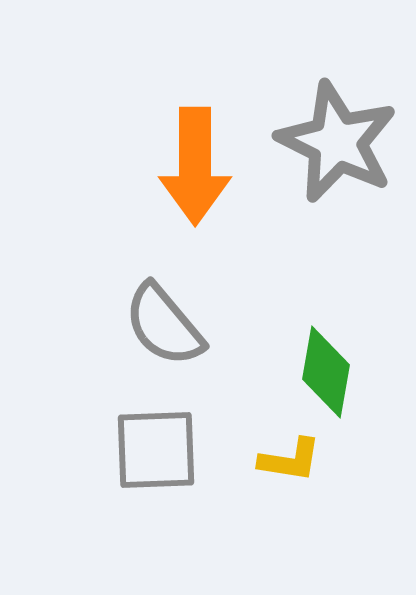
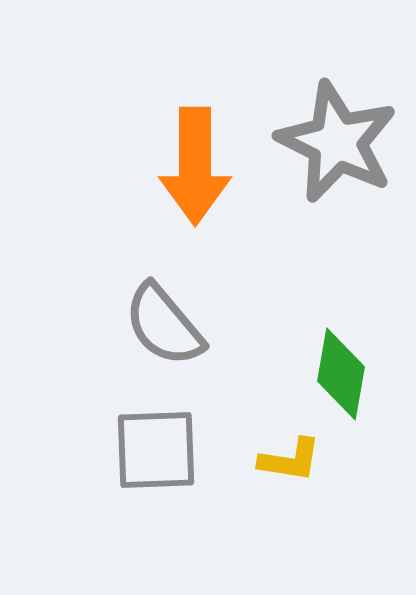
green diamond: moved 15 px right, 2 px down
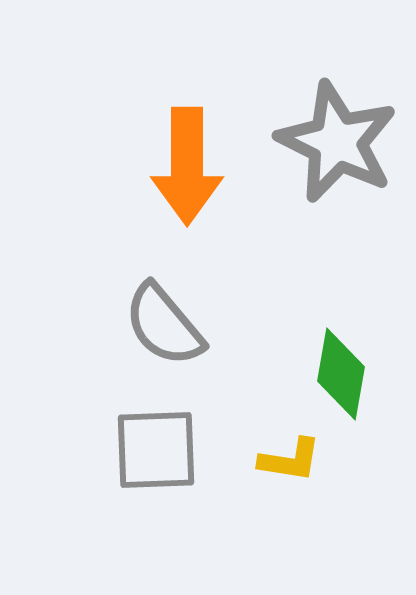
orange arrow: moved 8 px left
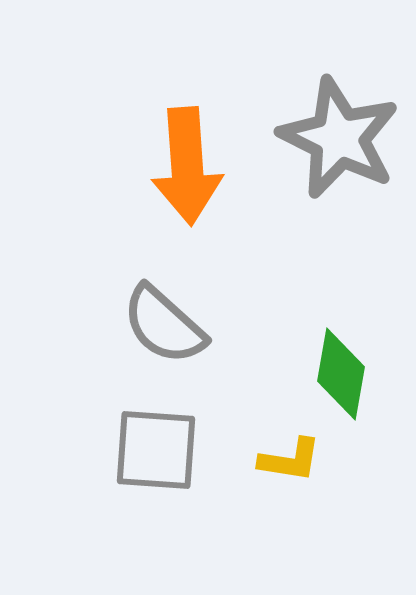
gray star: moved 2 px right, 4 px up
orange arrow: rotated 4 degrees counterclockwise
gray semicircle: rotated 8 degrees counterclockwise
gray square: rotated 6 degrees clockwise
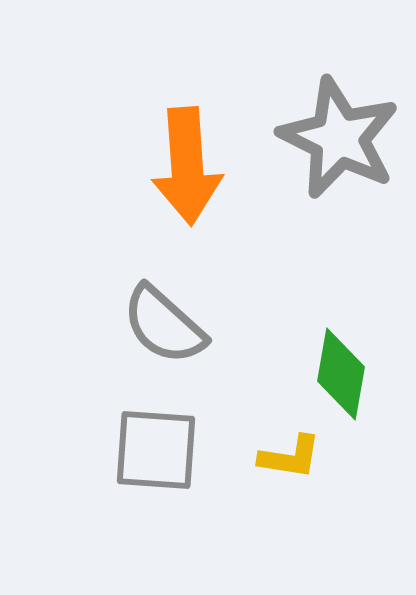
yellow L-shape: moved 3 px up
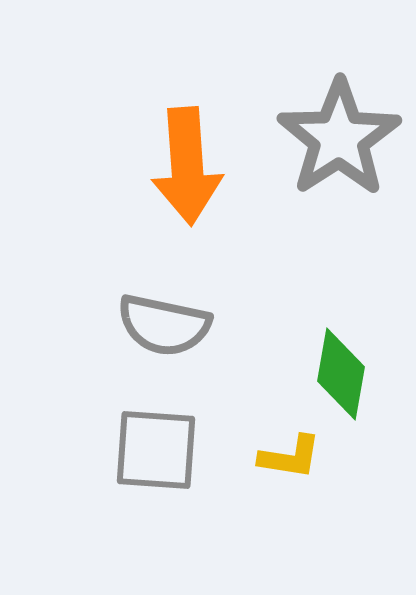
gray star: rotated 13 degrees clockwise
gray semicircle: rotated 30 degrees counterclockwise
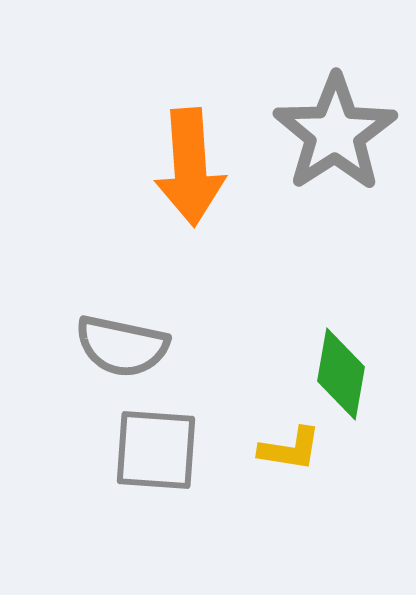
gray star: moved 4 px left, 5 px up
orange arrow: moved 3 px right, 1 px down
gray semicircle: moved 42 px left, 21 px down
yellow L-shape: moved 8 px up
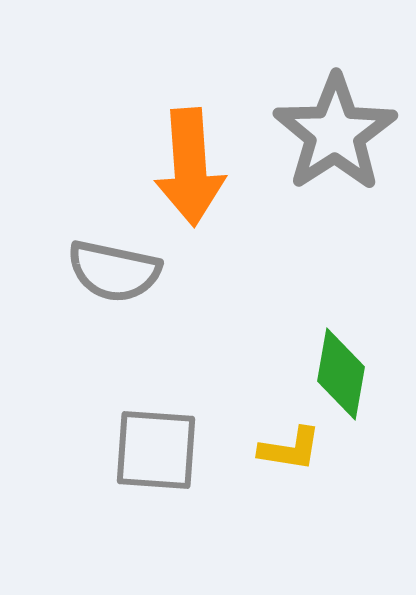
gray semicircle: moved 8 px left, 75 px up
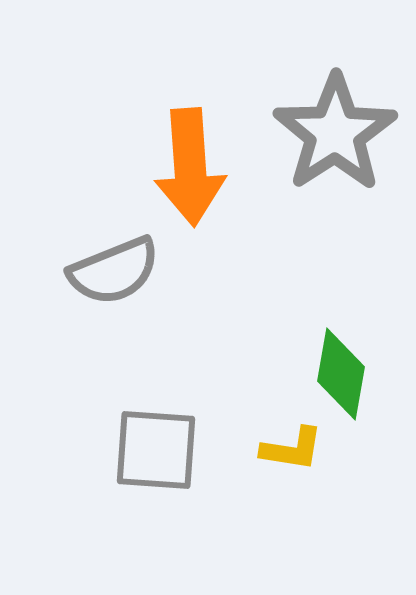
gray semicircle: rotated 34 degrees counterclockwise
yellow L-shape: moved 2 px right
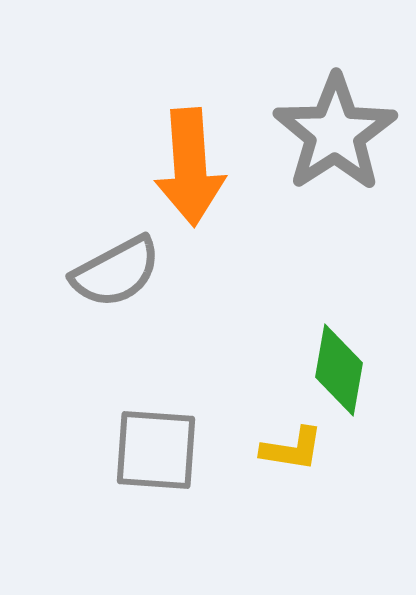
gray semicircle: moved 2 px right, 1 px down; rotated 6 degrees counterclockwise
green diamond: moved 2 px left, 4 px up
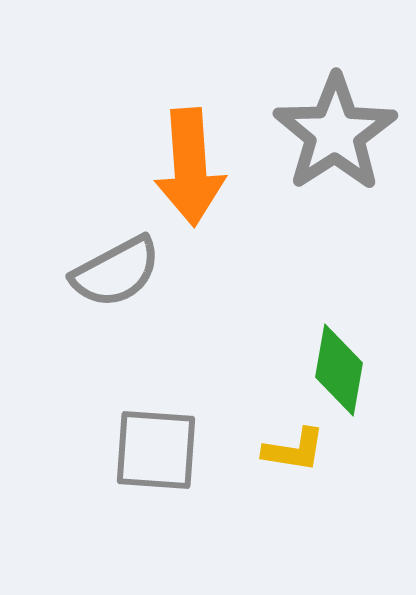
yellow L-shape: moved 2 px right, 1 px down
